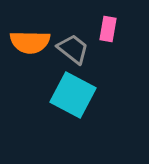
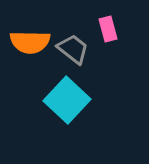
pink rectangle: rotated 25 degrees counterclockwise
cyan square: moved 6 px left, 5 px down; rotated 15 degrees clockwise
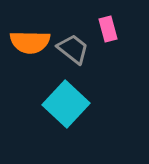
cyan square: moved 1 px left, 4 px down
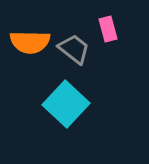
gray trapezoid: moved 1 px right
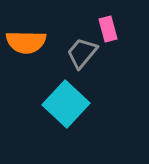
orange semicircle: moved 4 px left
gray trapezoid: moved 8 px right, 4 px down; rotated 88 degrees counterclockwise
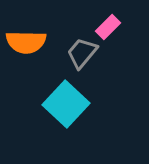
pink rectangle: moved 2 px up; rotated 60 degrees clockwise
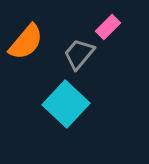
orange semicircle: rotated 51 degrees counterclockwise
gray trapezoid: moved 3 px left, 1 px down
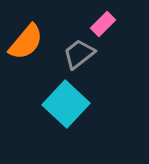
pink rectangle: moved 5 px left, 3 px up
gray trapezoid: rotated 12 degrees clockwise
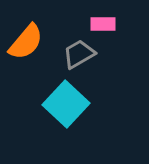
pink rectangle: rotated 45 degrees clockwise
gray trapezoid: rotated 8 degrees clockwise
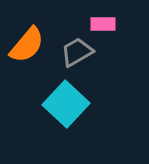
orange semicircle: moved 1 px right, 3 px down
gray trapezoid: moved 2 px left, 2 px up
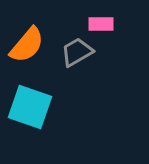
pink rectangle: moved 2 px left
cyan square: moved 36 px left, 3 px down; rotated 24 degrees counterclockwise
